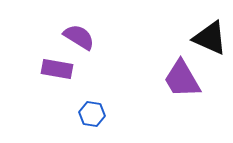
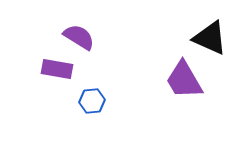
purple trapezoid: moved 2 px right, 1 px down
blue hexagon: moved 13 px up; rotated 15 degrees counterclockwise
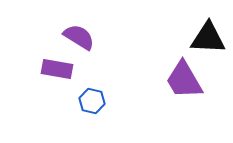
black triangle: moved 2 px left; rotated 21 degrees counterclockwise
blue hexagon: rotated 20 degrees clockwise
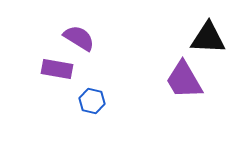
purple semicircle: moved 1 px down
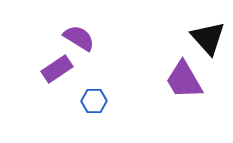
black triangle: rotated 45 degrees clockwise
purple rectangle: rotated 44 degrees counterclockwise
blue hexagon: moved 2 px right; rotated 15 degrees counterclockwise
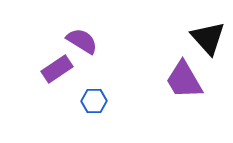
purple semicircle: moved 3 px right, 3 px down
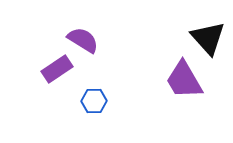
purple semicircle: moved 1 px right, 1 px up
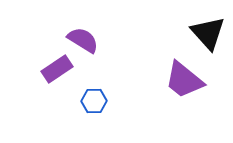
black triangle: moved 5 px up
purple trapezoid: rotated 21 degrees counterclockwise
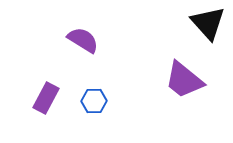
black triangle: moved 10 px up
purple rectangle: moved 11 px left, 29 px down; rotated 28 degrees counterclockwise
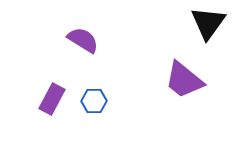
black triangle: rotated 18 degrees clockwise
purple rectangle: moved 6 px right, 1 px down
